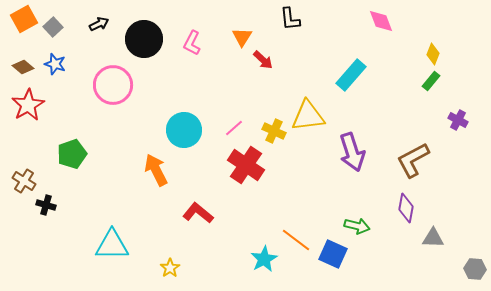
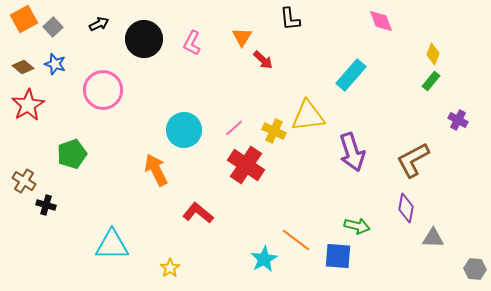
pink circle: moved 10 px left, 5 px down
blue square: moved 5 px right, 2 px down; rotated 20 degrees counterclockwise
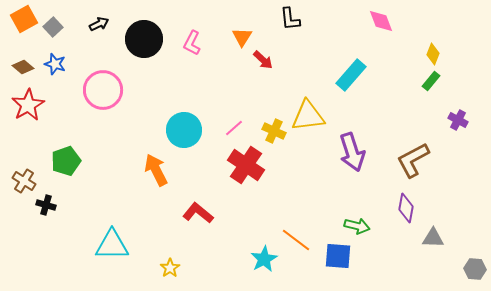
green pentagon: moved 6 px left, 7 px down
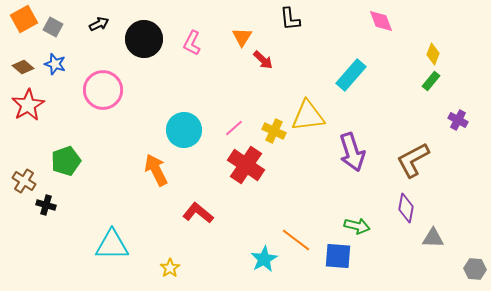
gray square: rotated 18 degrees counterclockwise
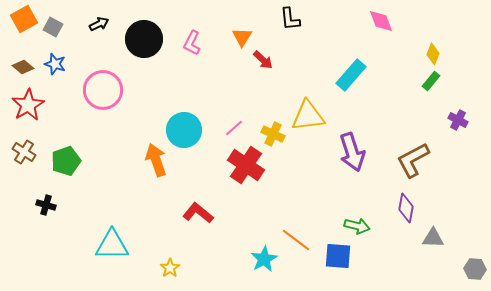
yellow cross: moved 1 px left, 3 px down
orange arrow: moved 10 px up; rotated 8 degrees clockwise
brown cross: moved 29 px up
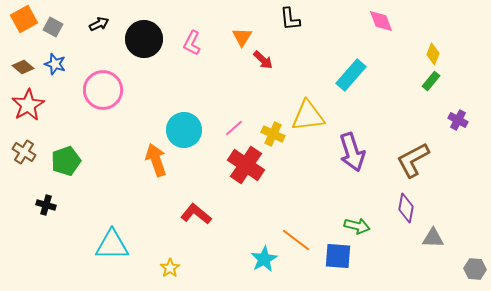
red L-shape: moved 2 px left, 1 px down
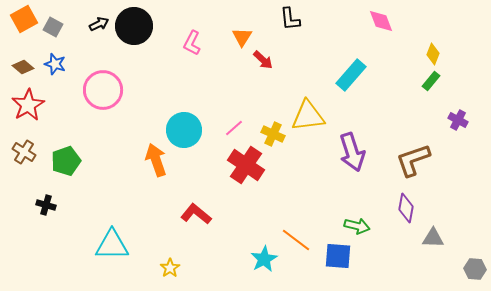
black circle: moved 10 px left, 13 px up
brown L-shape: rotated 9 degrees clockwise
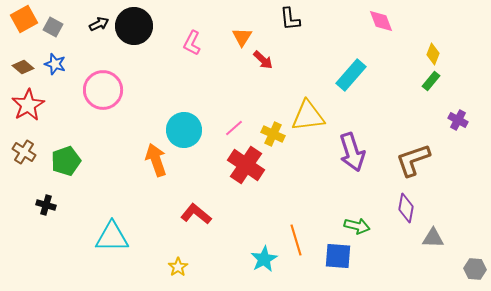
orange line: rotated 36 degrees clockwise
cyan triangle: moved 8 px up
yellow star: moved 8 px right, 1 px up
